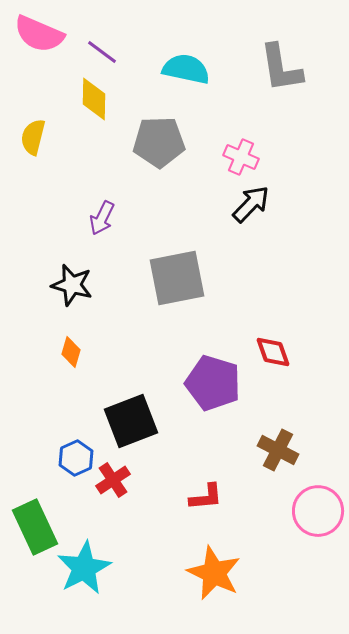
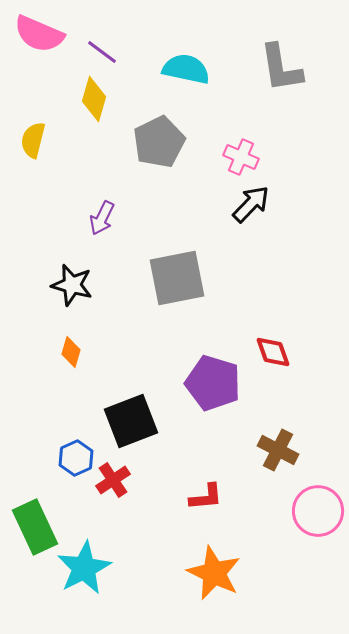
yellow diamond: rotated 15 degrees clockwise
yellow semicircle: moved 3 px down
gray pentagon: rotated 24 degrees counterclockwise
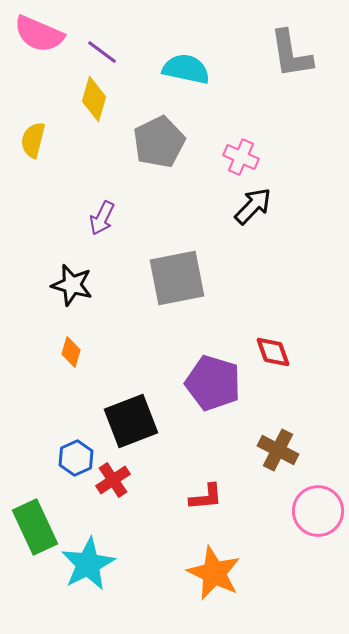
gray L-shape: moved 10 px right, 14 px up
black arrow: moved 2 px right, 2 px down
cyan star: moved 4 px right, 4 px up
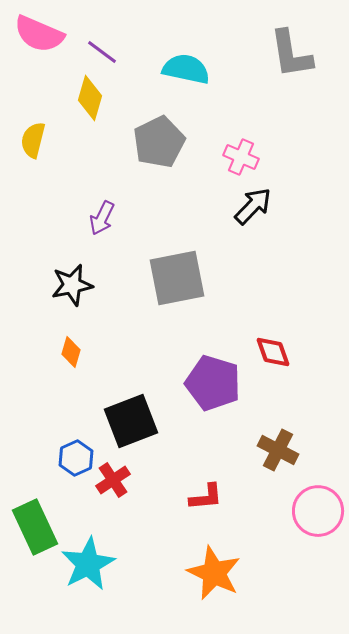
yellow diamond: moved 4 px left, 1 px up
black star: rotated 27 degrees counterclockwise
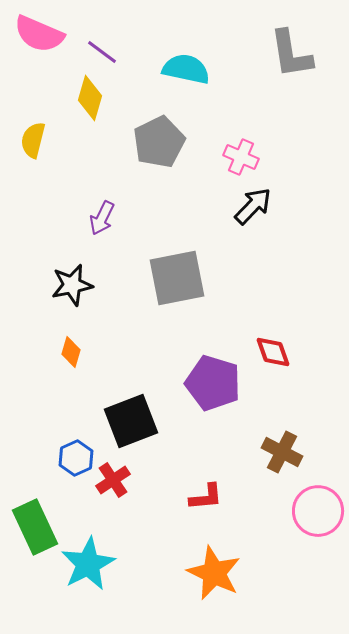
brown cross: moved 4 px right, 2 px down
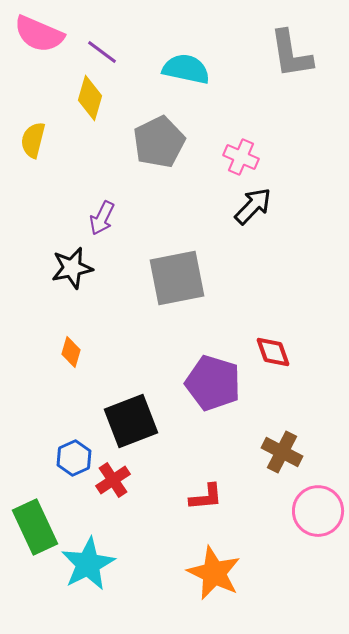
black star: moved 17 px up
blue hexagon: moved 2 px left
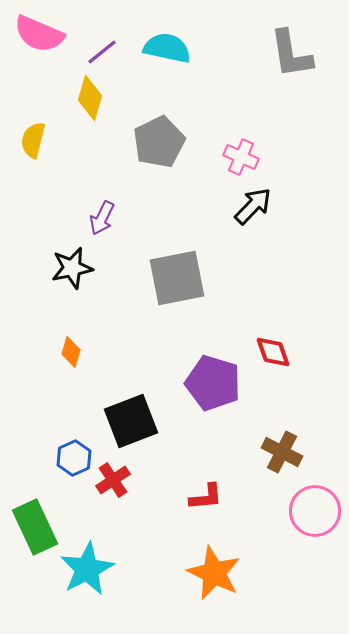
purple line: rotated 76 degrees counterclockwise
cyan semicircle: moved 19 px left, 21 px up
pink circle: moved 3 px left
cyan star: moved 1 px left, 5 px down
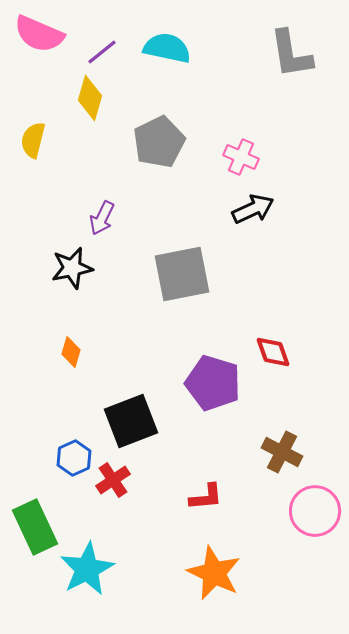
black arrow: moved 3 px down; rotated 21 degrees clockwise
gray square: moved 5 px right, 4 px up
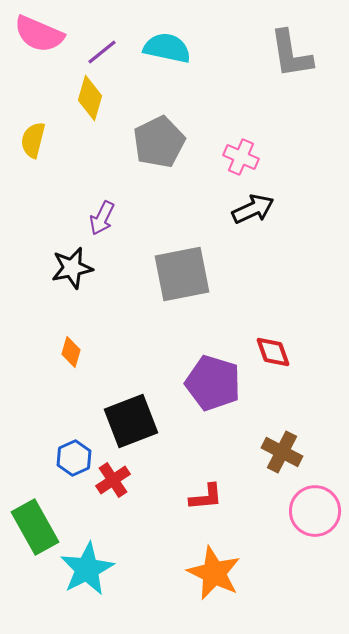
green rectangle: rotated 4 degrees counterclockwise
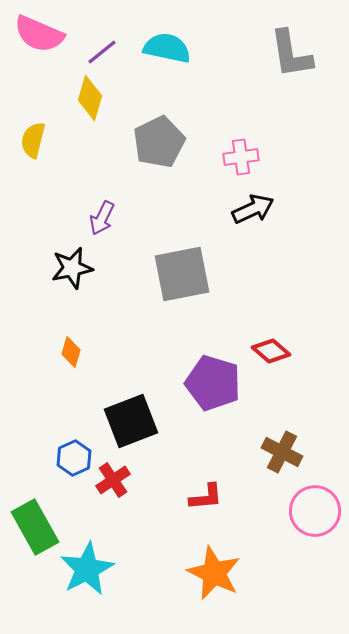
pink cross: rotated 32 degrees counterclockwise
red diamond: moved 2 px left, 1 px up; rotated 30 degrees counterclockwise
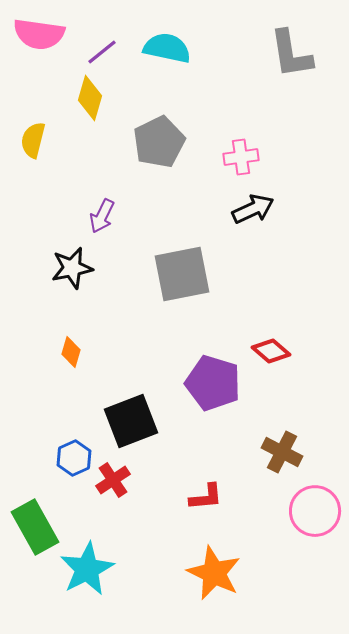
pink semicircle: rotated 15 degrees counterclockwise
purple arrow: moved 2 px up
